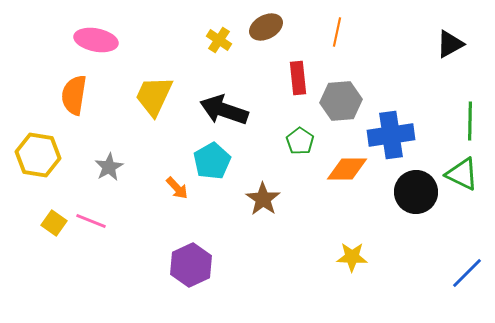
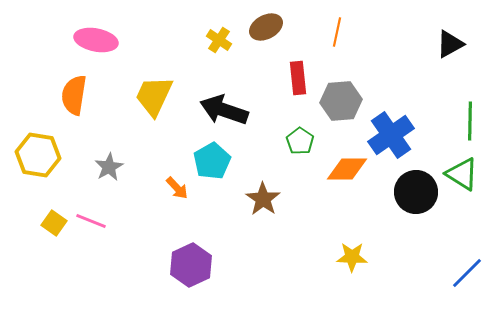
blue cross: rotated 27 degrees counterclockwise
green triangle: rotated 6 degrees clockwise
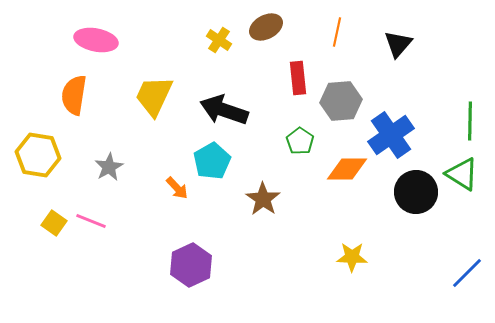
black triangle: moved 52 px left; rotated 20 degrees counterclockwise
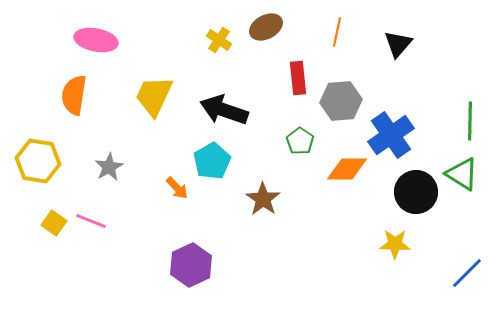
yellow hexagon: moved 6 px down
yellow star: moved 43 px right, 13 px up
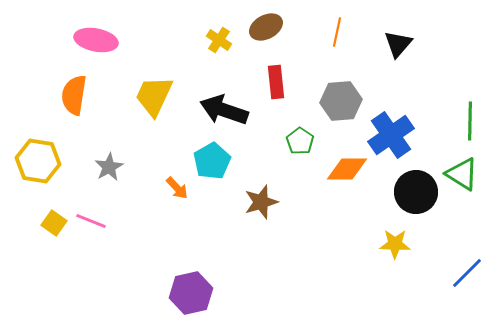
red rectangle: moved 22 px left, 4 px down
brown star: moved 2 px left, 3 px down; rotated 20 degrees clockwise
purple hexagon: moved 28 px down; rotated 12 degrees clockwise
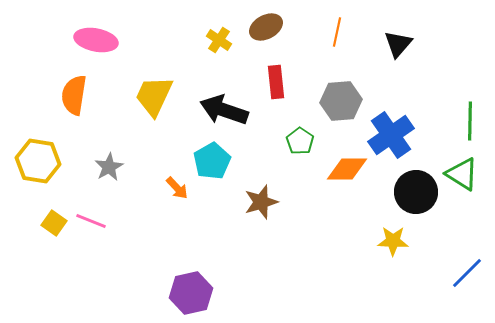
yellow star: moved 2 px left, 3 px up
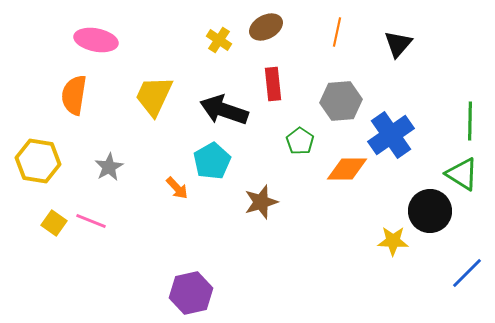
red rectangle: moved 3 px left, 2 px down
black circle: moved 14 px right, 19 px down
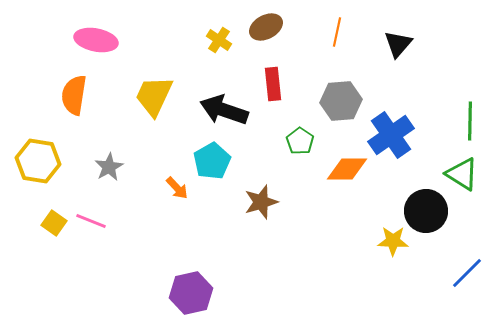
black circle: moved 4 px left
